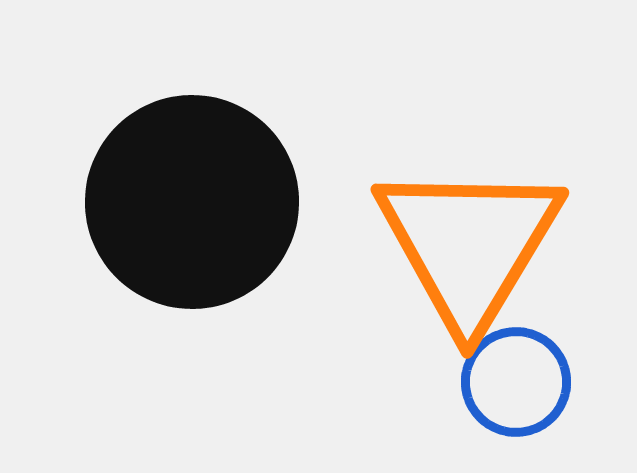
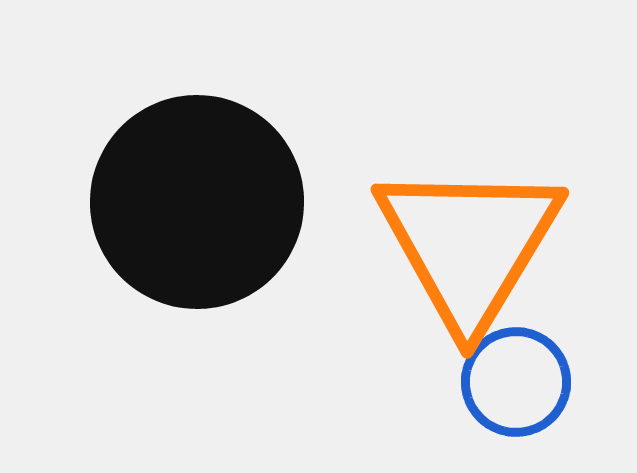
black circle: moved 5 px right
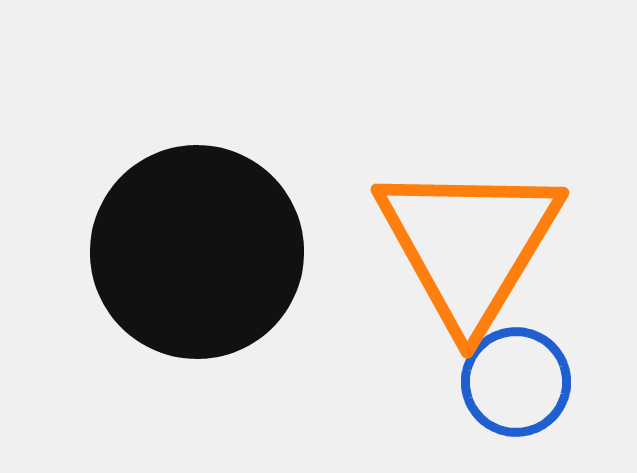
black circle: moved 50 px down
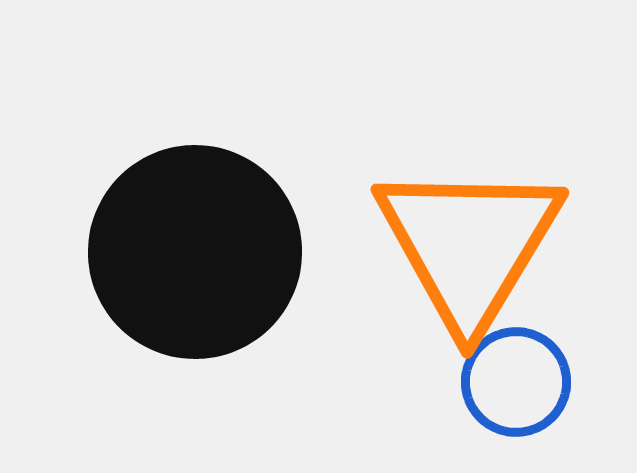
black circle: moved 2 px left
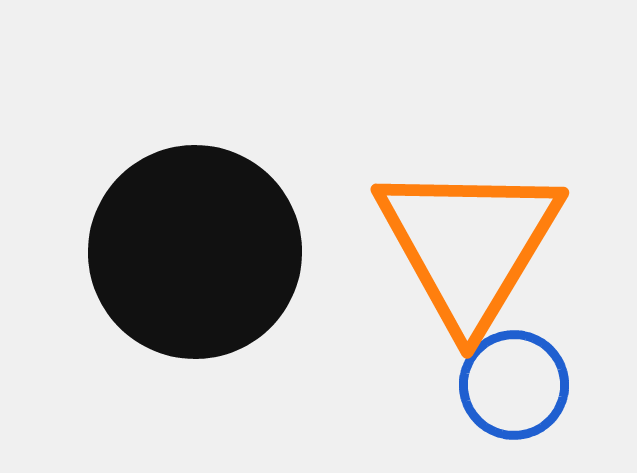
blue circle: moved 2 px left, 3 px down
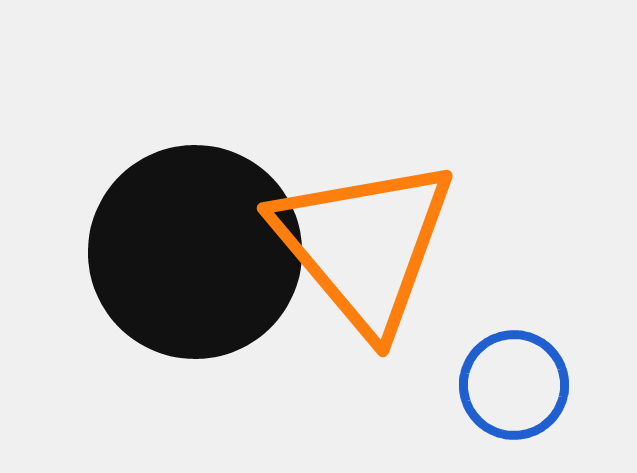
orange triangle: moved 105 px left; rotated 11 degrees counterclockwise
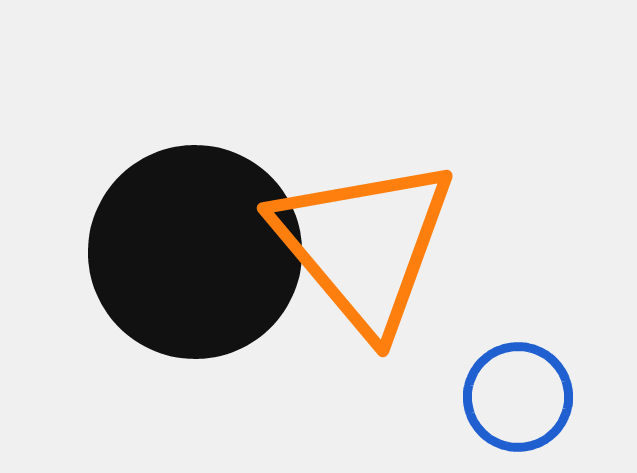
blue circle: moved 4 px right, 12 px down
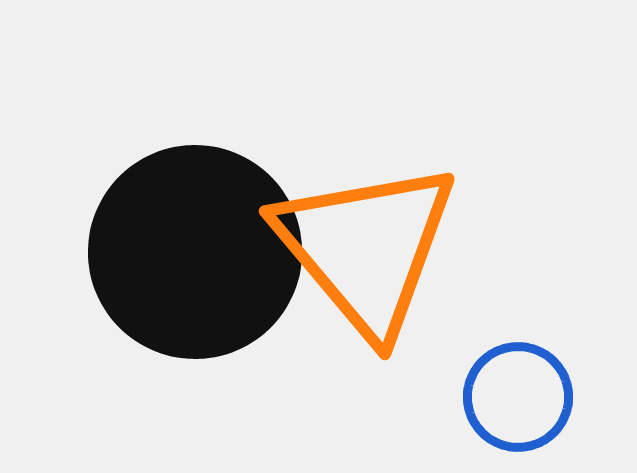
orange triangle: moved 2 px right, 3 px down
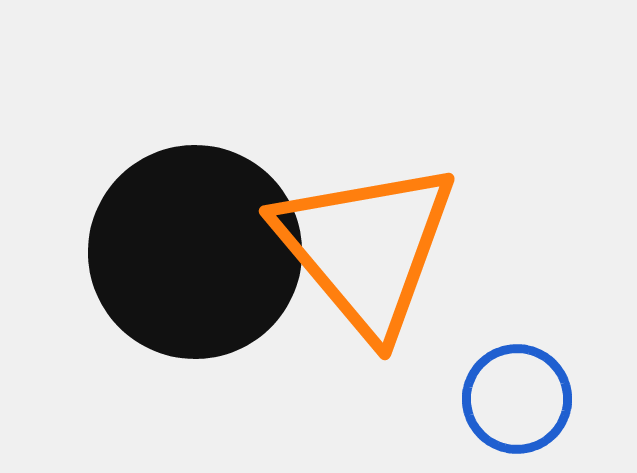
blue circle: moved 1 px left, 2 px down
